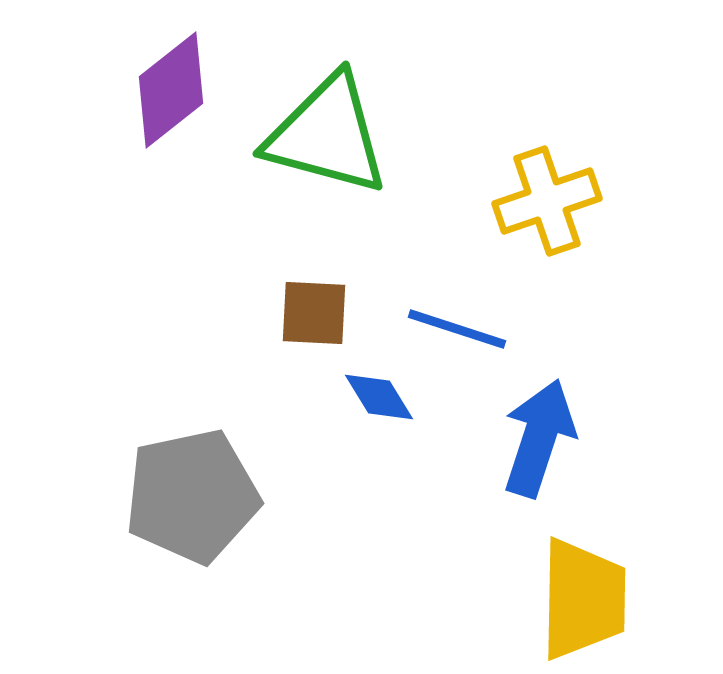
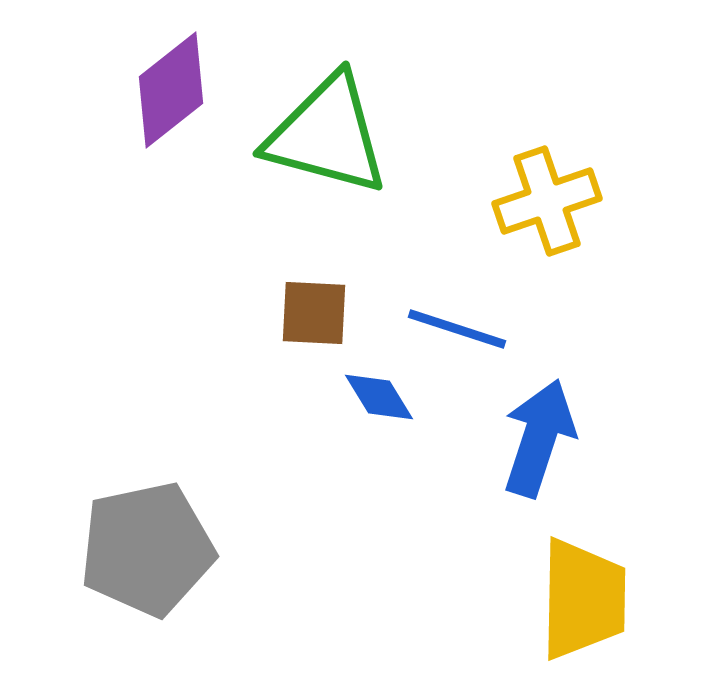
gray pentagon: moved 45 px left, 53 px down
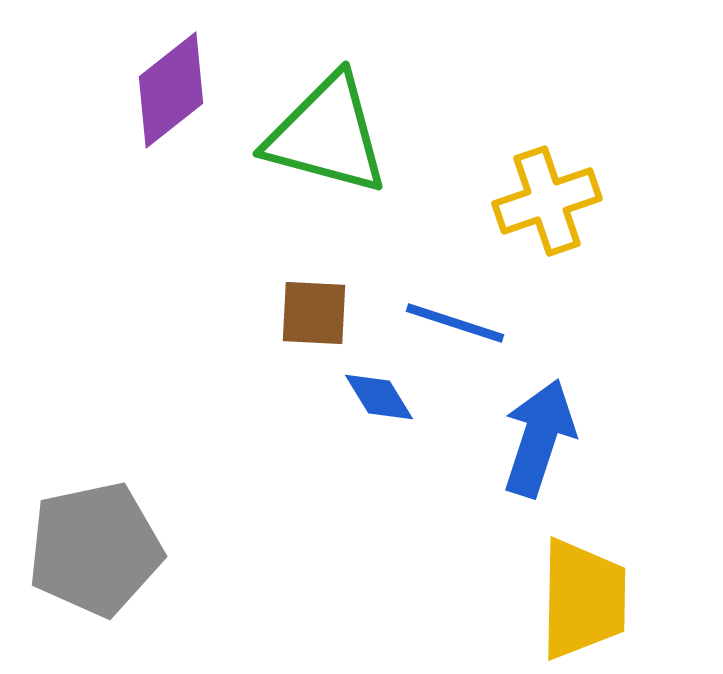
blue line: moved 2 px left, 6 px up
gray pentagon: moved 52 px left
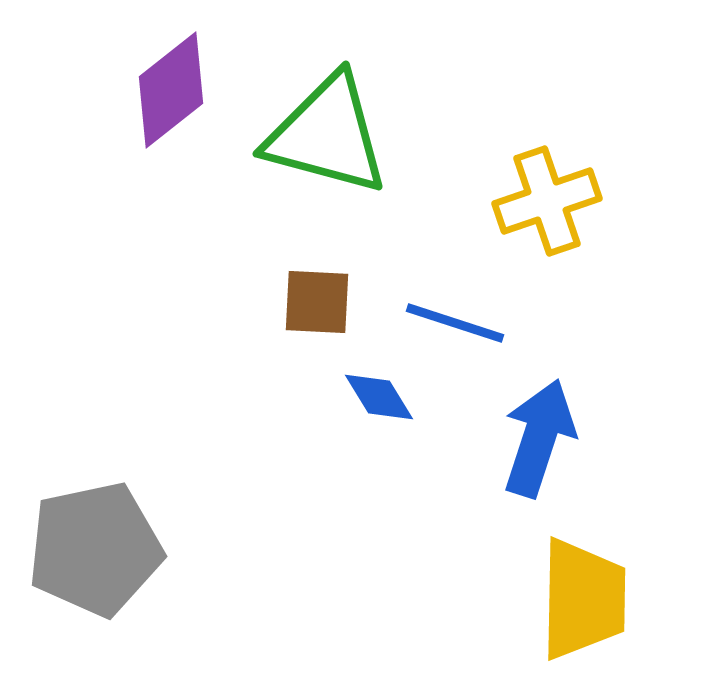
brown square: moved 3 px right, 11 px up
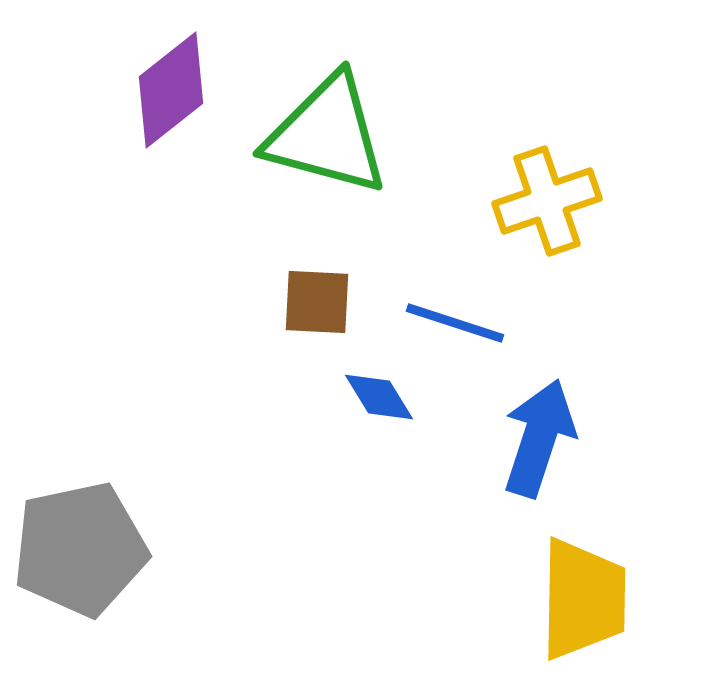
gray pentagon: moved 15 px left
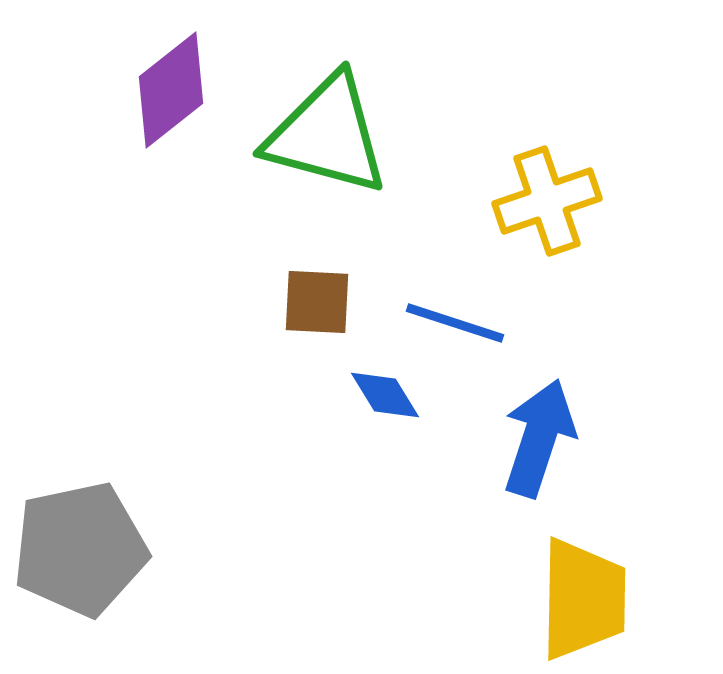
blue diamond: moved 6 px right, 2 px up
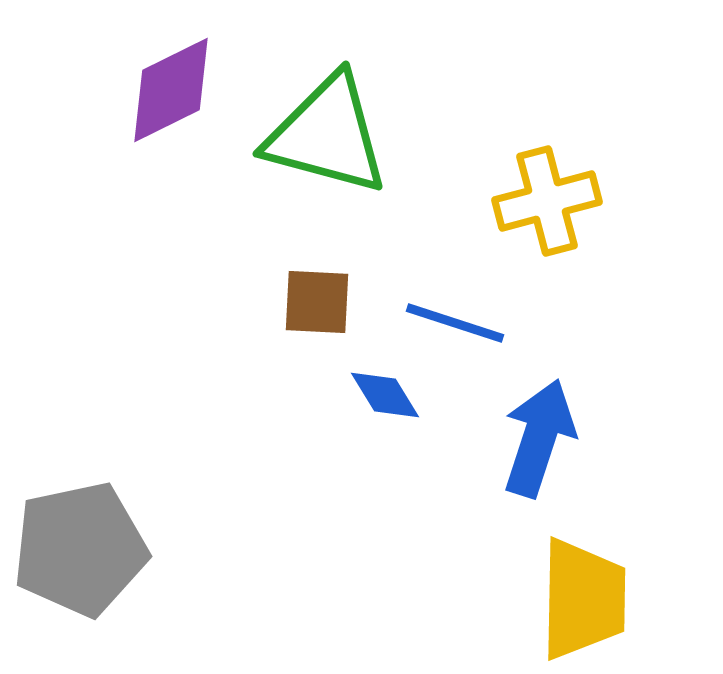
purple diamond: rotated 12 degrees clockwise
yellow cross: rotated 4 degrees clockwise
